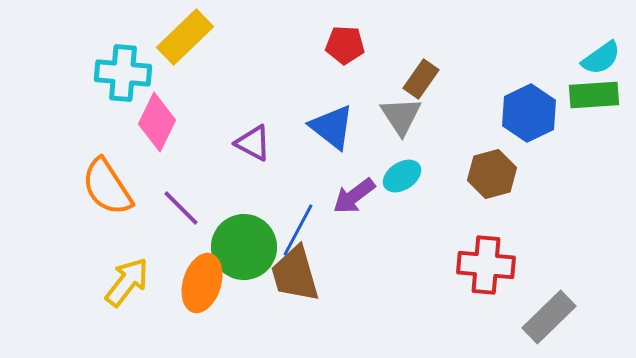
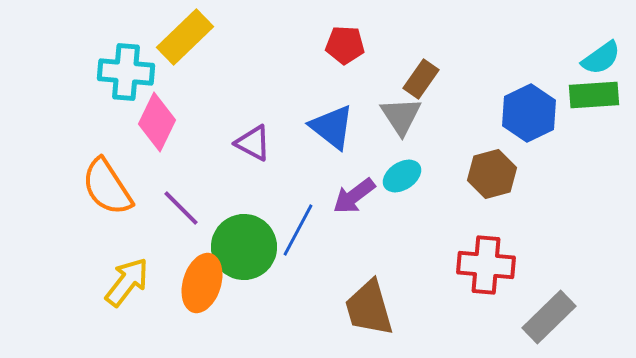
cyan cross: moved 3 px right, 1 px up
brown trapezoid: moved 74 px right, 34 px down
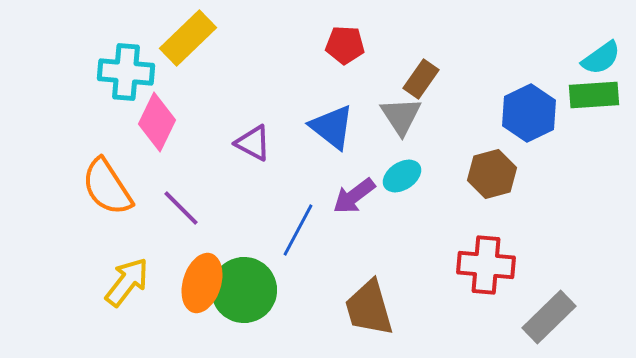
yellow rectangle: moved 3 px right, 1 px down
green circle: moved 43 px down
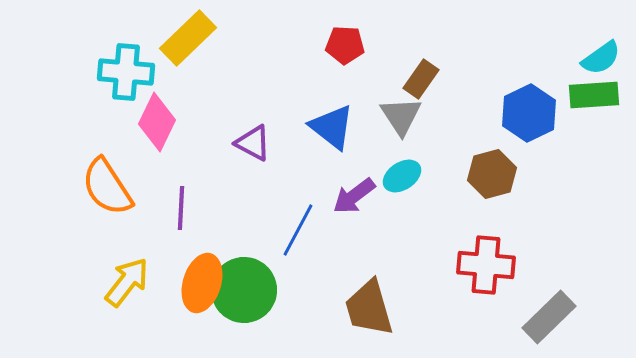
purple line: rotated 48 degrees clockwise
